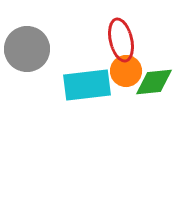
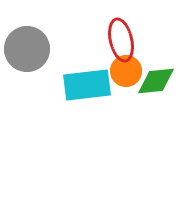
green diamond: moved 2 px right, 1 px up
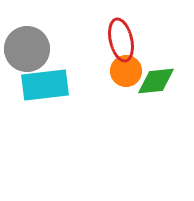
cyan rectangle: moved 42 px left
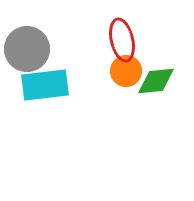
red ellipse: moved 1 px right
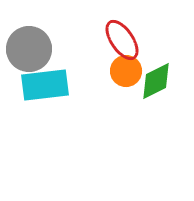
red ellipse: rotated 21 degrees counterclockwise
gray circle: moved 2 px right
green diamond: rotated 21 degrees counterclockwise
